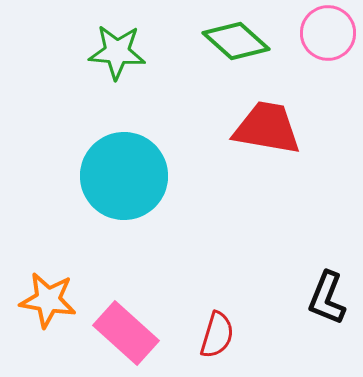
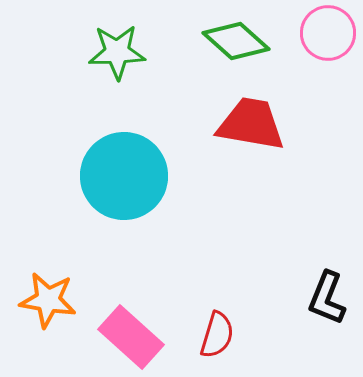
green star: rotated 6 degrees counterclockwise
red trapezoid: moved 16 px left, 4 px up
pink rectangle: moved 5 px right, 4 px down
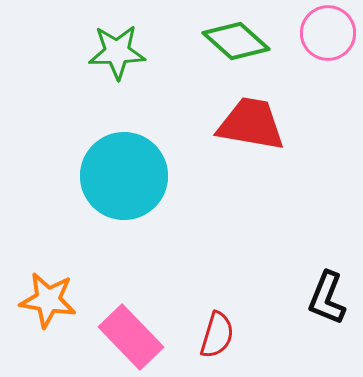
pink rectangle: rotated 4 degrees clockwise
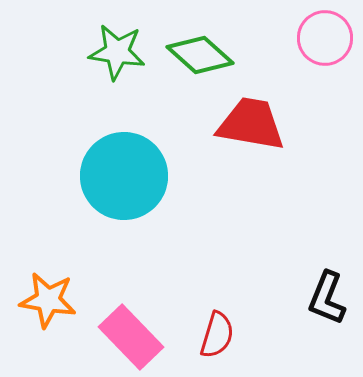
pink circle: moved 3 px left, 5 px down
green diamond: moved 36 px left, 14 px down
green star: rotated 10 degrees clockwise
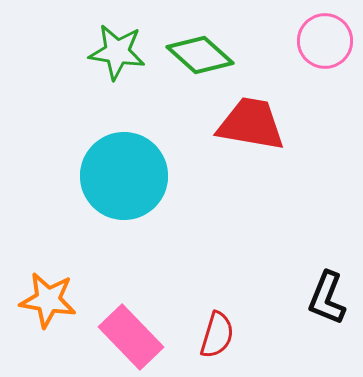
pink circle: moved 3 px down
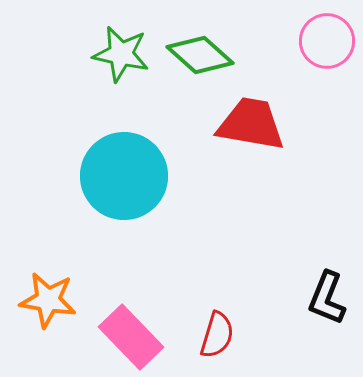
pink circle: moved 2 px right
green star: moved 4 px right, 2 px down; rotated 4 degrees clockwise
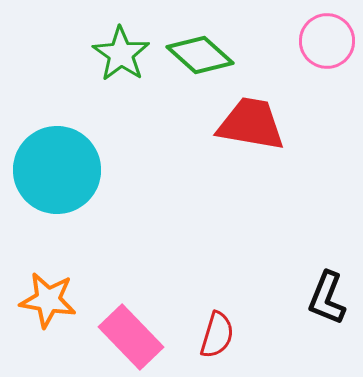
green star: rotated 22 degrees clockwise
cyan circle: moved 67 px left, 6 px up
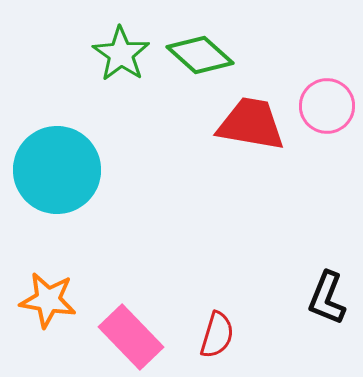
pink circle: moved 65 px down
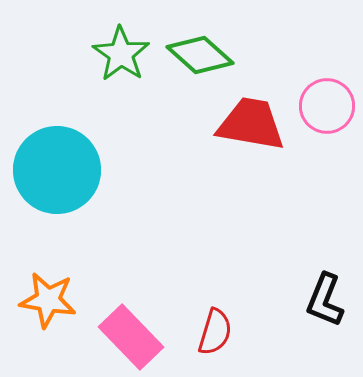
black L-shape: moved 2 px left, 2 px down
red semicircle: moved 2 px left, 3 px up
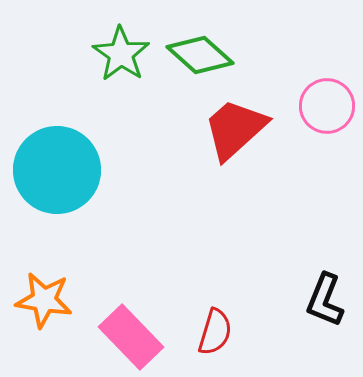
red trapezoid: moved 16 px left, 5 px down; rotated 52 degrees counterclockwise
orange star: moved 4 px left
